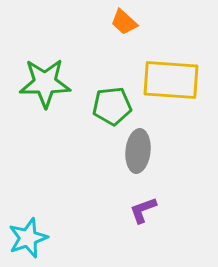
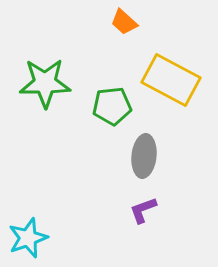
yellow rectangle: rotated 24 degrees clockwise
gray ellipse: moved 6 px right, 5 px down
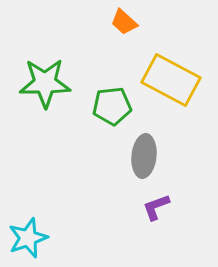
purple L-shape: moved 13 px right, 3 px up
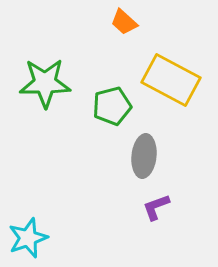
green pentagon: rotated 9 degrees counterclockwise
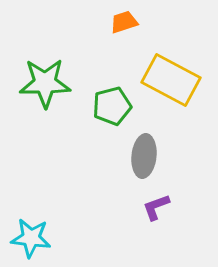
orange trapezoid: rotated 120 degrees clockwise
cyan star: moved 3 px right; rotated 27 degrees clockwise
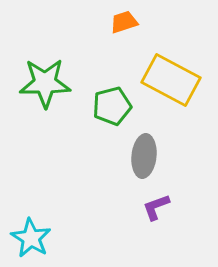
cyan star: rotated 24 degrees clockwise
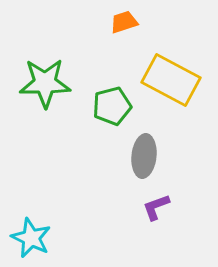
cyan star: rotated 6 degrees counterclockwise
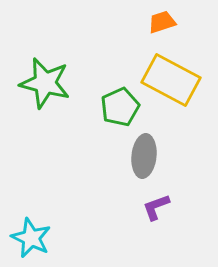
orange trapezoid: moved 38 px right
green star: rotated 15 degrees clockwise
green pentagon: moved 8 px right, 1 px down; rotated 9 degrees counterclockwise
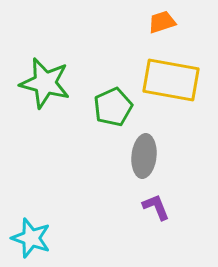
yellow rectangle: rotated 18 degrees counterclockwise
green pentagon: moved 7 px left
purple L-shape: rotated 88 degrees clockwise
cyan star: rotated 6 degrees counterclockwise
